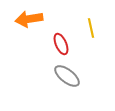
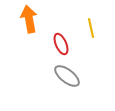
orange arrow: rotated 88 degrees clockwise
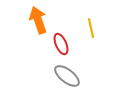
orange arrow: moved 9 px right, 1 px down; rotated 8 degrees counterclockwise
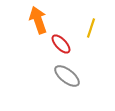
yellow line: rotated 30 degrees clockwise
red ellipse: rotated 20 degrees counterclockwise
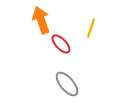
orange arrow: moved 3 px right
gray ellipse: moved 8 px down; rotated 12 degrees clockwise
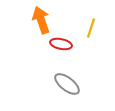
red ellipse: rotated 35 degrees counterclockwise
gray ellipse: rotated 12 degrees counterclockwise
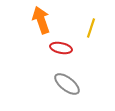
red ellipse: moved 4 px down
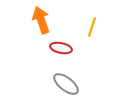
yellow line: moved 1 px right, 1 px up
gray ellipse: moved 1 px left
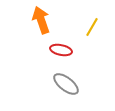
yellow line: rotated 12 degrees clockwise
red ellipse: moved 2 px down
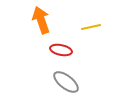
yellow line: moved 1 px left; rotated 48 degrees clockwise
gray ellipse: moved 2 px up
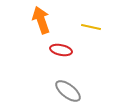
yellow line: rotated 24 degrees clockwise
gray ellipse: moved 2 px right, 9 px down
